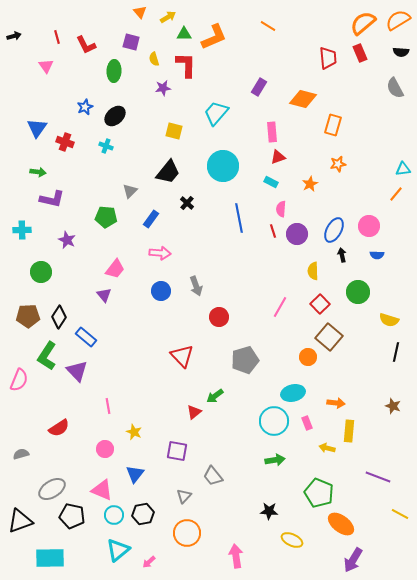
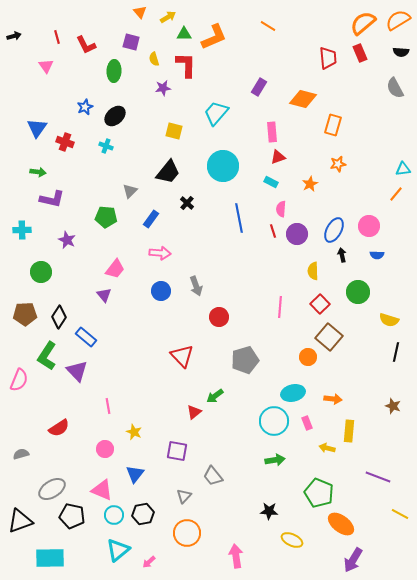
pink line at (280, 307): rotated 25 degrees counterclockwise
brown pentagon at (28, 316): moved 3 px left, 2 px up
orange arrow at (336, 403): moved 3 px left, 4 px up
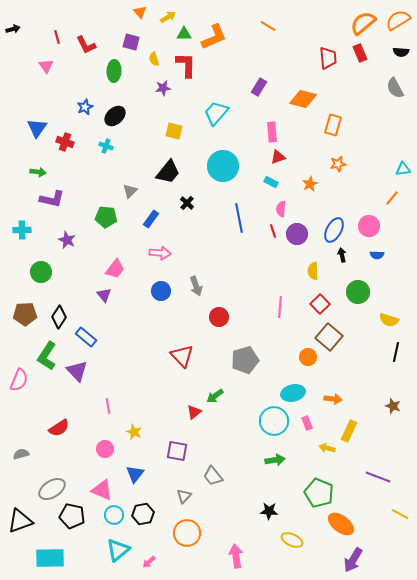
black arrow at (14, 36): moved 1 px left, 7 px up
orange line at (396, 194): moved 4 px left, 4 px down
yellow rectangle at (349, 431): rotated 20 degrees clockwise
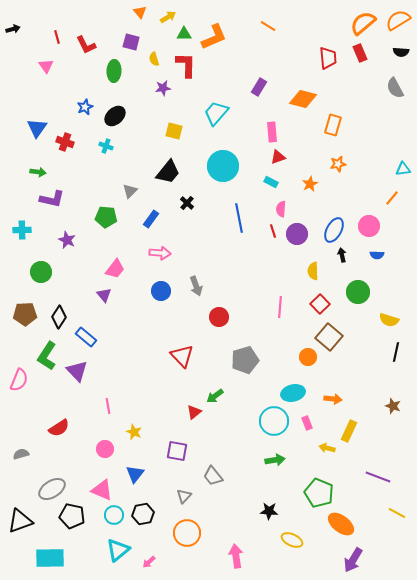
yellow line at (400, 514): moved 3 px left, 1 px up
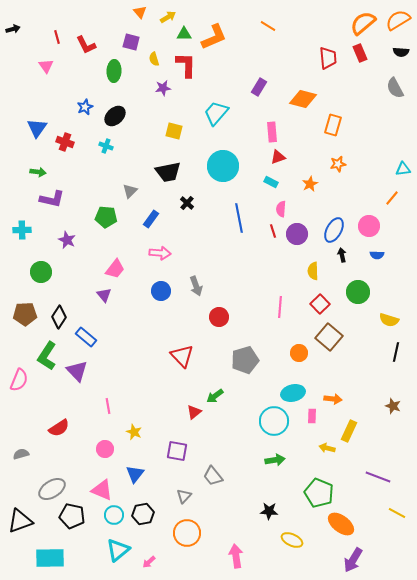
black trapezoid at (168, 172): rotated 40 degrees clockwise
orange circle at (308, 357): moved 9 px left, 4 px up
pink rectangle at (307, 423): moved 5 px right, 7 px up; rotated 24 degrees clockwise
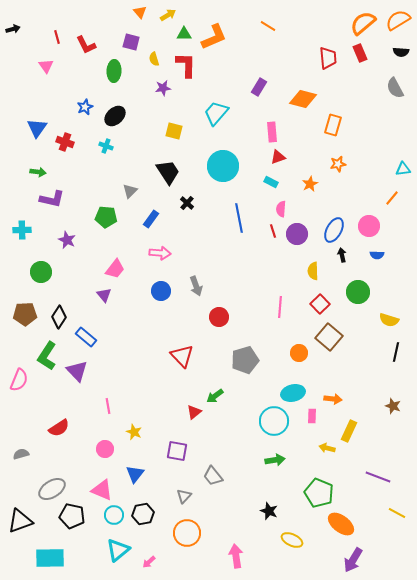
yellow arrow at (168, 17): moved 2 px up
black trapezoid at (168, 172): rotated 112 degrees counterclockwise
black star at (269, 511): rotated 18 degrees clockwise
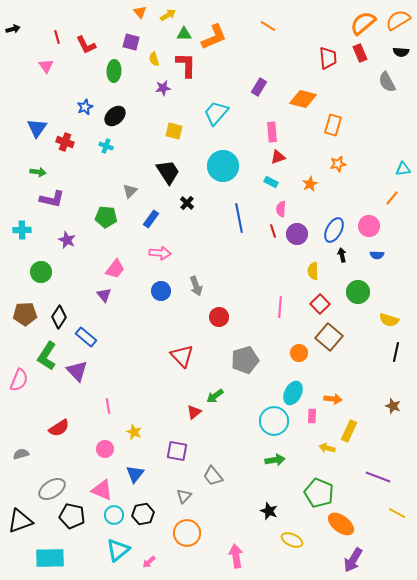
gray semicircle at (395, 88): moved 8 px left, 6 px up
cyan ellipse at (293, 393): rotated 50 degrees counterclockwise
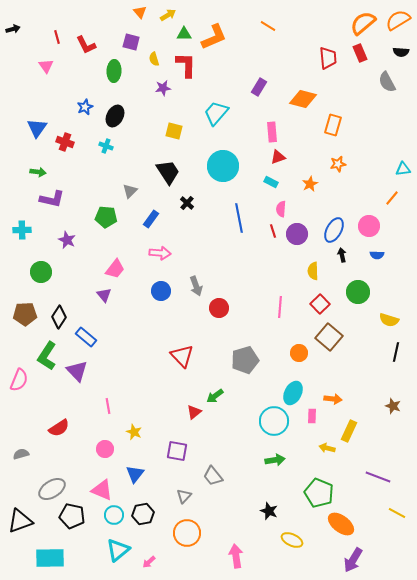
black ellipse at (115, 116): rotated 20 degrees counterclockwise
red circle at (219, 317): moved 9 px up
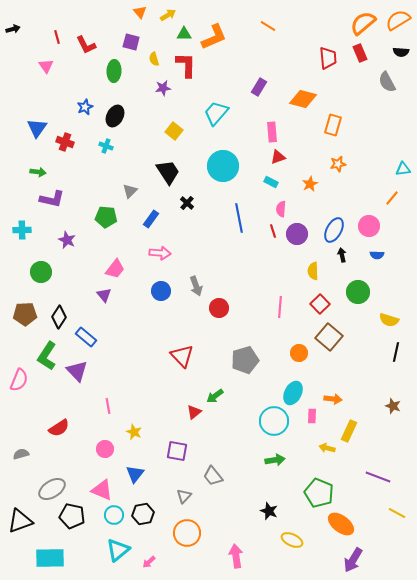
yellow square at (174, 131): rotated 24 degrees clockwise
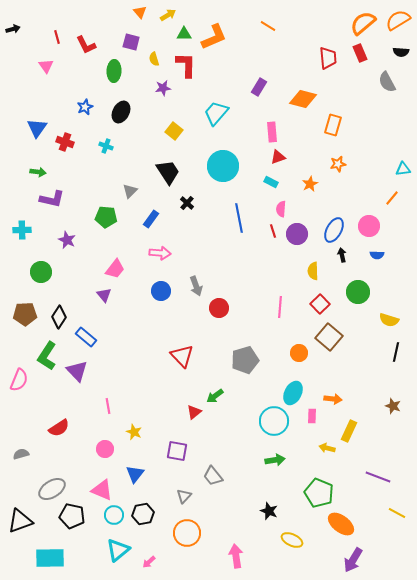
black ellipse at (115, 116): moved 6 px right, 4 px up
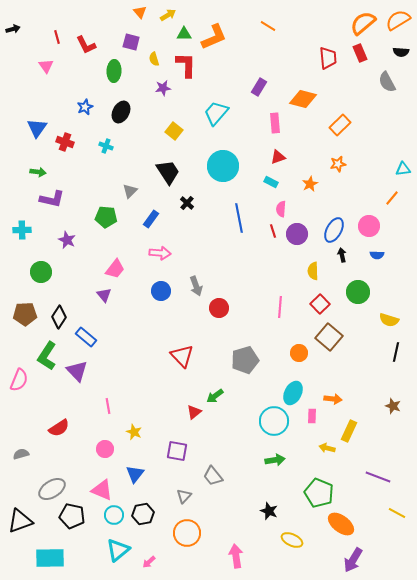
orange rectangle at (333, 125): moved 7 px right; rotated 30 degrees clockwise
pink rectangle at (272, 132): moved 3 px right, 9 px up
